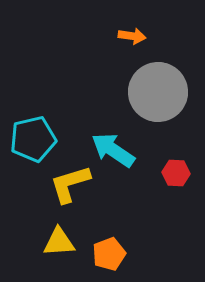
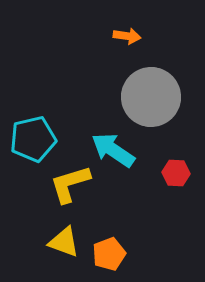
orange arrow: moved 5 px left
gray circle: moved 7 px left, 5 px down
yellow triangle: moved 5 px right; rotated 24 degrees clockwise
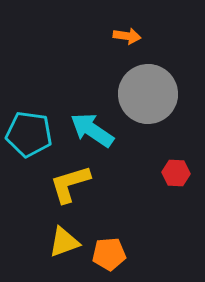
gray circle: moved 3 px left, 3 px up
cyan pentagon: moved 4 px left, 5 px up; rotated 21 degrees clockwise
cyan arrow: moved 21 px left, 20 px up
yellow triangle: rotated 40 degrees counterclockwise
orange pentagon: rotated 16 degrees clockwise
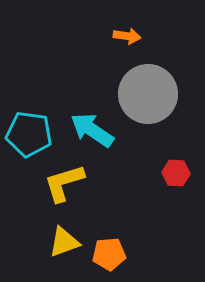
yellow L-shape: moved 6 px left, 1 px up
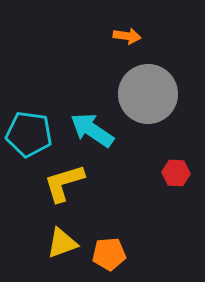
yellow triangle: moved 2 px left, 1 px down
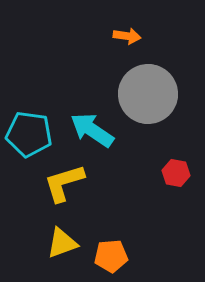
red hexagon: rotated 8 degrees clockwise
orange pentagon: moved 2 px right, 2 px down
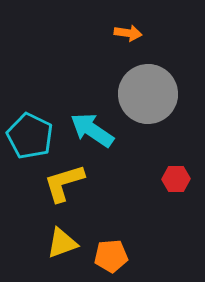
orange arrow: moved 1 px right, 3 px up
cyan pentagon: moved 1 px right, 2 px down; rotated 18 degrees clockwise
red hexagon: moved 6 px down; rotated 12 degrees counterclockwise
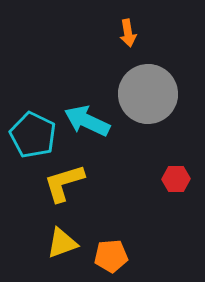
orange arrow: rotated 72 degrees clockwise
cyan arrow: moved 5 px left, 9 px up; rotated 9 degrees counterclockwise
cyan pentagon: moved 3 px right, 1 px up
